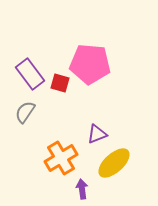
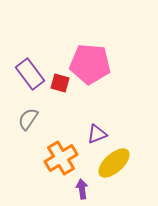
gray semicircle: moved 3 px right, 7 px down
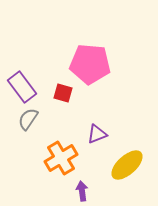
purple rectangle: moved 8 px left, 13 px down
red square: moved 3 px right, 10 px down
yellow ellipse: moved 13 px right, 2 px down
purple arrow: moved 2 px down
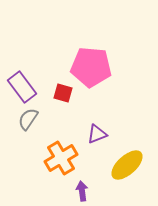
pink pentagon: moved 1 px right, 3 px down
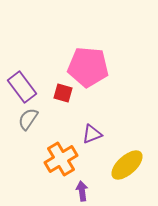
pink pentagon: moved 3 px left
purple triangle: moved 5 px left
orange cross: moved 1 px down
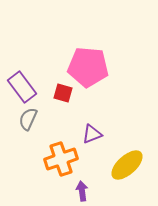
gray semicircle: rotated 10 degrees counterclockwise
orange cross: rotated 12 degrees clockwise
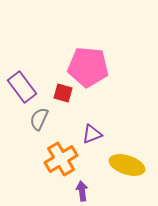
gray semicircle: moved 11 px right
orange cross: rotated 12 degrees counterclockwise
yellow ellipse: rotated 60 degrees clockwise
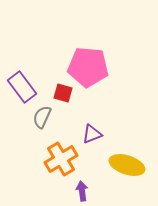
gray semicircle: moved 3 px right, 2 px up
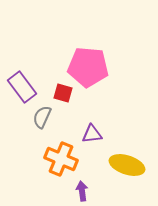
purple triangle: rotated 15 degrees clockwise
orange cross: rotated 36 degrees counterclockwise
